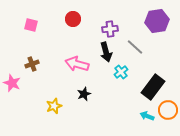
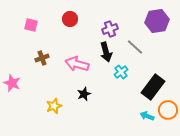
red circle: moved 3 px left
purple cross: rotated 14 degrees counterclockwise
brown cross: moved 10 px right, 6 px up
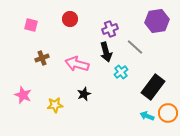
pink star: moved 11 px right, 12 px down
yellow star: moved 1 px right, 1 px up; rotated 14 degrees clockwise
orange circle: moved 3 px down
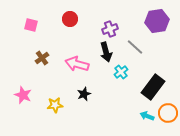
brown cross: rotated 16 degrees counterclockwise
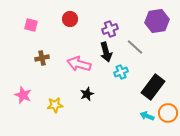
brown cross: rotated 24 degrees clockwise
pink arrow: moved 2 px right
cyan cross: rotated 16 degrees clockwise
black star: moved 3 px right
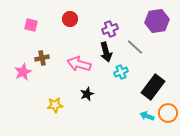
pink star: moved 23 px up; rotated 24 degrees clockwise
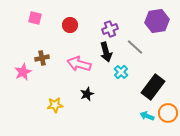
red circle: moved 6 px down
pink square: moved 4 px right, 7 px up
cyan cross: rotated 24 degrees counterclockwise
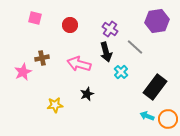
purple cross: rotated 35 degrees counterclockwise
black rectangle: moved 2 px right
orange circle: moved 6 px down
